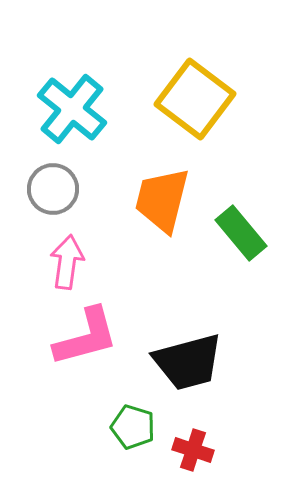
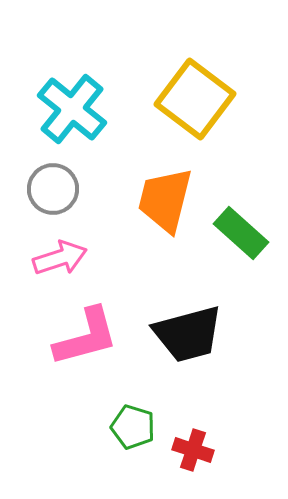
orange trapezoid: moved 3 px right
green rectangle: rotated 8 degrees counterclockwise
pink arrow: moved 7 px left, 4 px up; rotated 64 degrees clockwise
black trapezoid: moved 28 px up
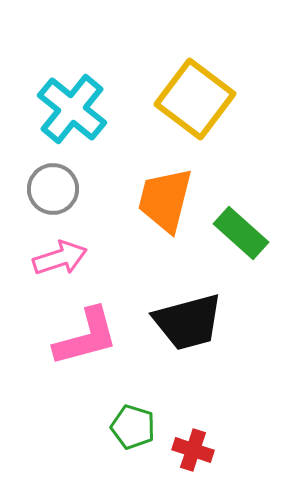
black trapezoid: moved 12 px up
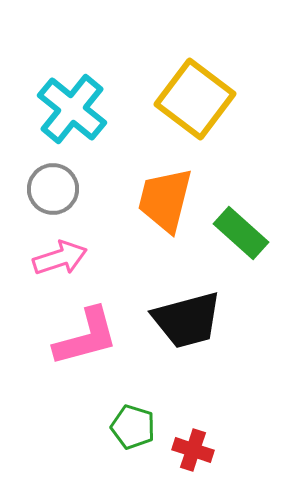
black trapezoid: moved 1 px left, 2 px up
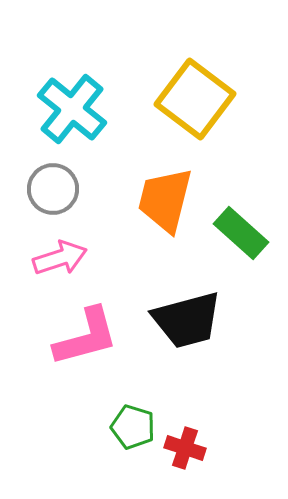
red cross: moved 8 px left, 2 px up
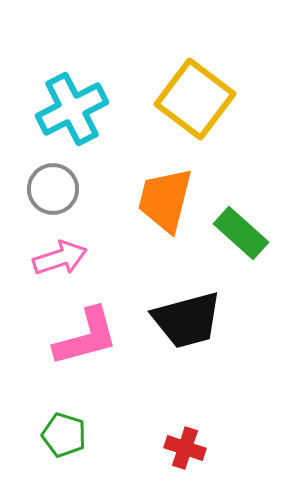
cyan cross: rotated 24 degrees clockwise
green pentagon: moved 69 px left, 8 px down
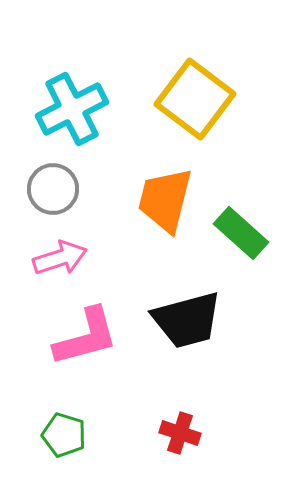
red cross: moved 5 px left, 15 px up
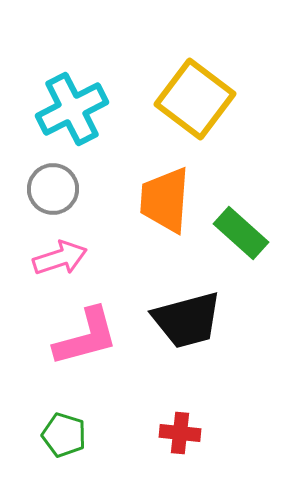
orange trapezoid: rotated 10 degrees counterclockwise
red cross: rotated 12 degrees counterclockwise
